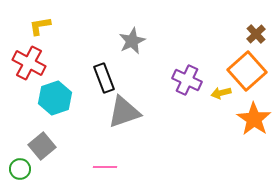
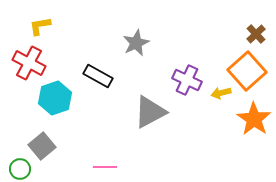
gray star: moved 4 px right, 2 px down
black rectangle: moved 6 px left, 2 px up; rotated 40 degrees counterclockwise
gray triangle: moved 26 px right; rotated 9 degrees counterclockwise
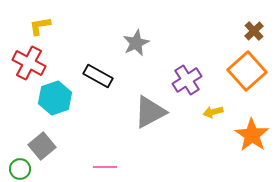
brown cross: moved 2 px left, 3 px up
purple cross: rotated 32 degrees clockwise
yellow arrow: moved 8 px left, 19 px down
orange star: moved 2 px left, 16 px down
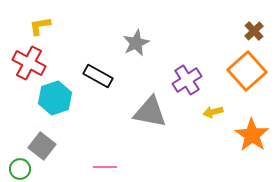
gray triangle: rotated 39 degrees clockwise
gray square: rotated 12 degrees counterclockwise
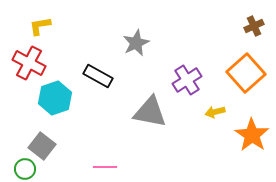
brown cross: moved 5 px up; rotated 18 degrees clockwise
orange square: moved 1 px left, 2 px down
yellow arrow: moved 2 px right
green circle: moved 5 px right
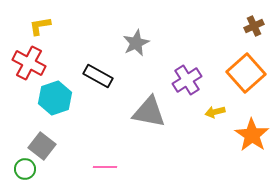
gray triangle: moved 1 px left
